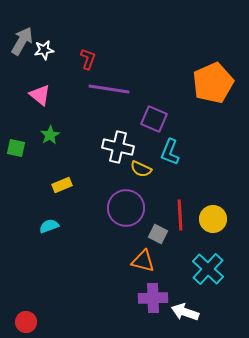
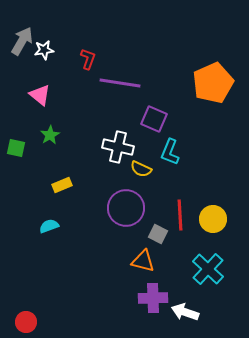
purple line: moved 11 px right, 6 px up
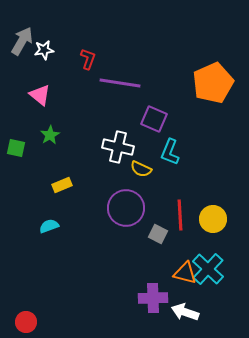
orange triangle: moved 42 px right, 12 px down
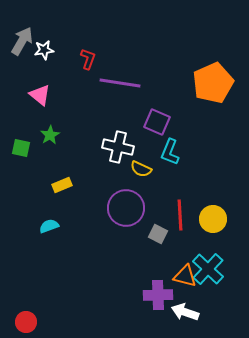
purple square: moved 3 px right, 3 px down
green square: moved 5 px right
orange triangle: moved 3 px down
purple cross: moved 5 px right, 3 px up
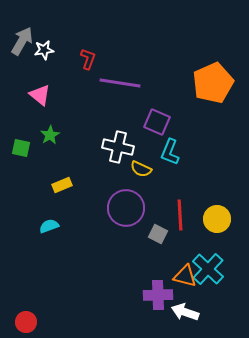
yellow circle: moved 4 px right
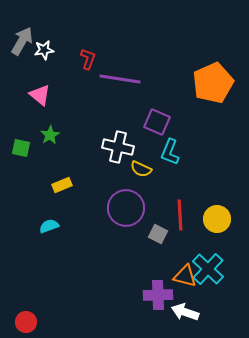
purple line: moved 4 px up
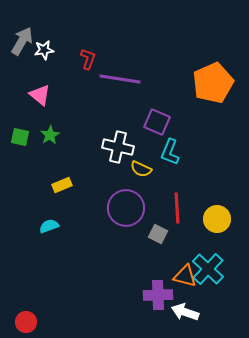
green square: moved 1 px left, 11 px up
red line: moved 3 px left, 7 px up
